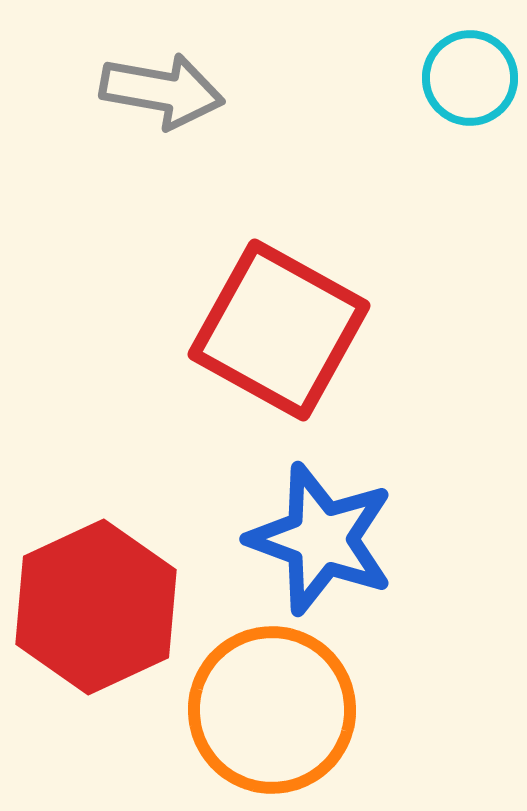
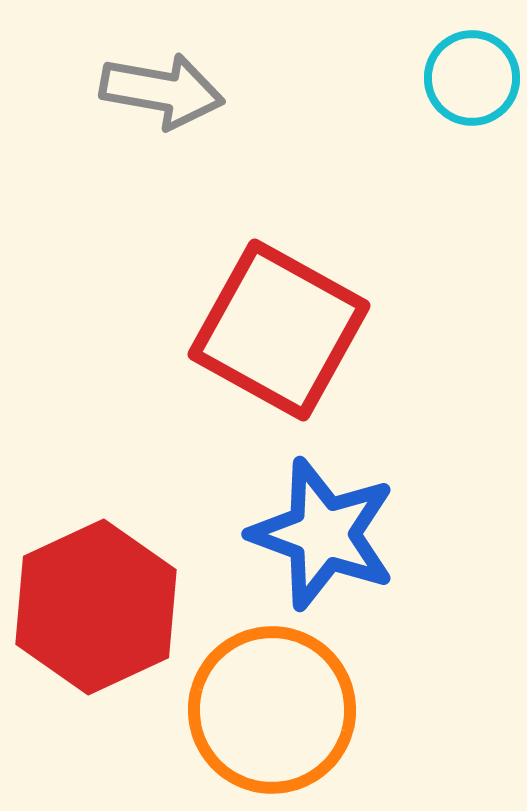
cyan circle: moved 2 px right
blue star: moved 2 px right, 5 px up
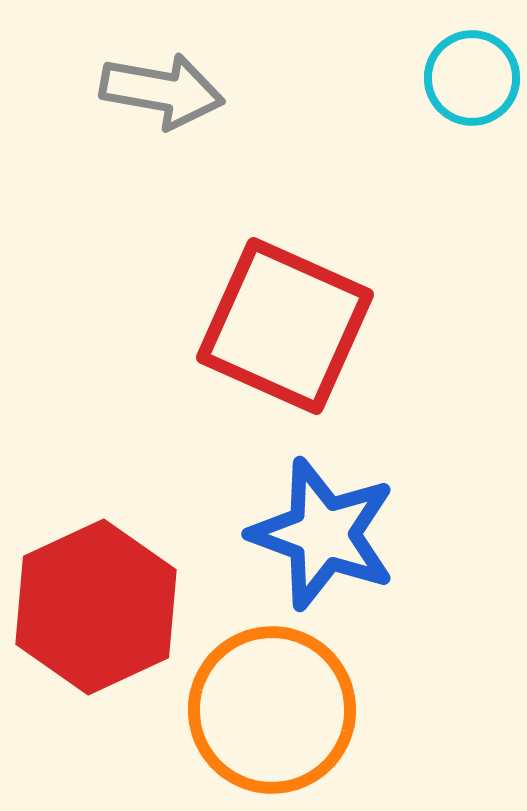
red square: moved 6 px right, 4 px up; rotated 5 degrees counterclockwise
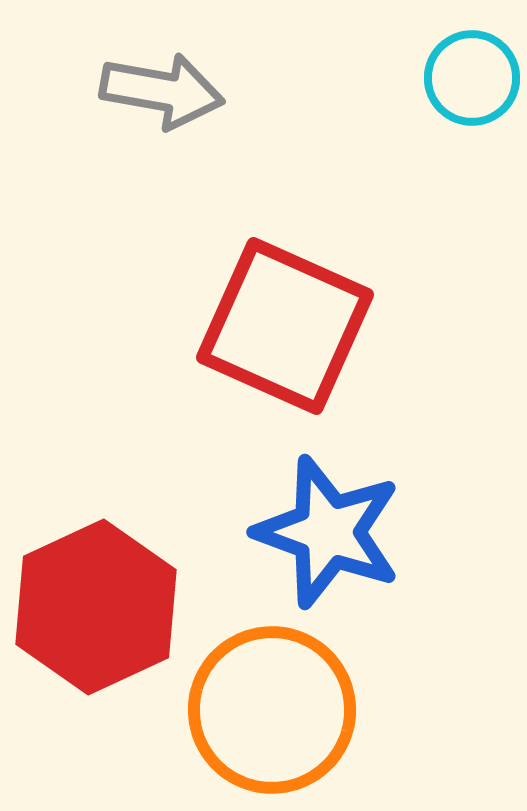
blue star: moved 5 px right, 2 px up
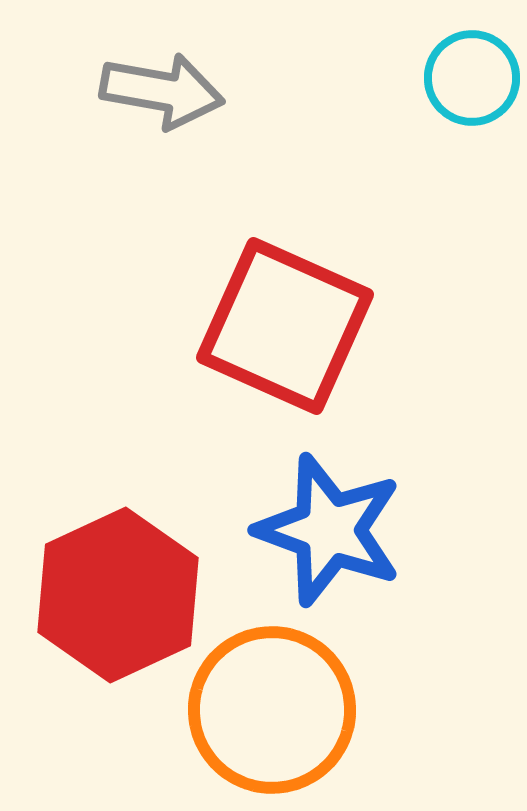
blue star: moved 1 px right, 2 px up
red hexagon: moved 22 px right, 12 px up
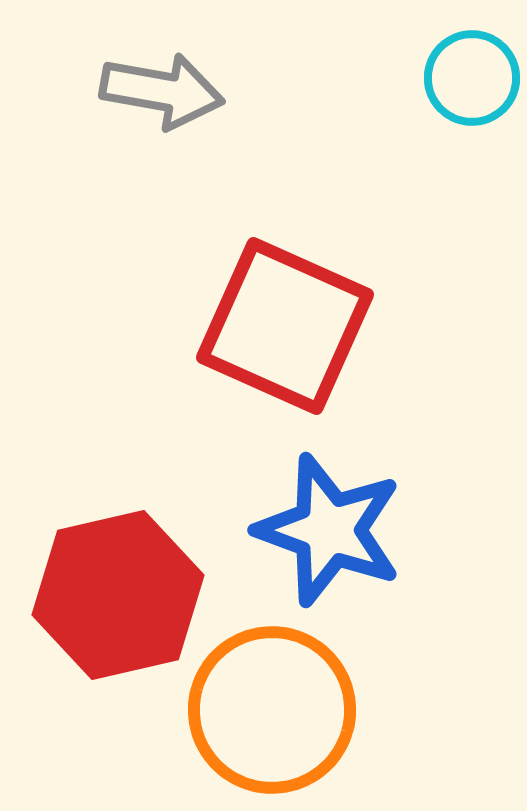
red hexagon: rotated 12 degrees clockwise
